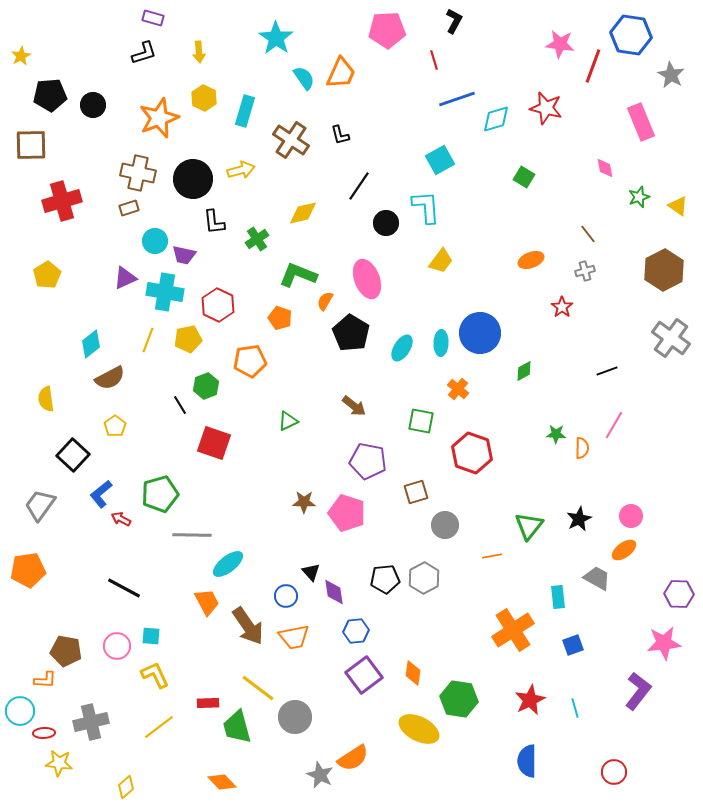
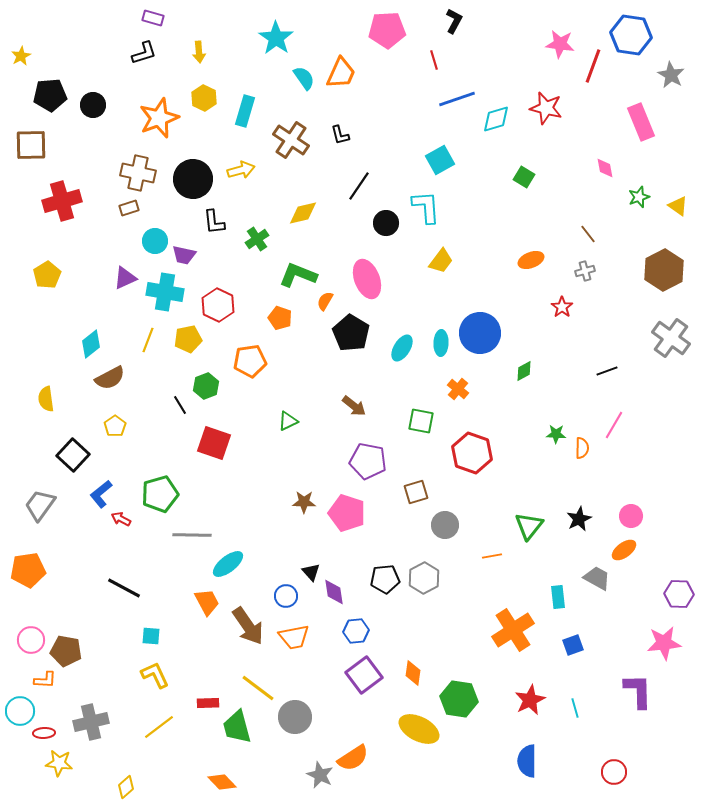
pink circle at (117, 646): moved 86 px left, 6 px up
purple L-shape at (638, 691): rotated 39 degrees counterclockwise
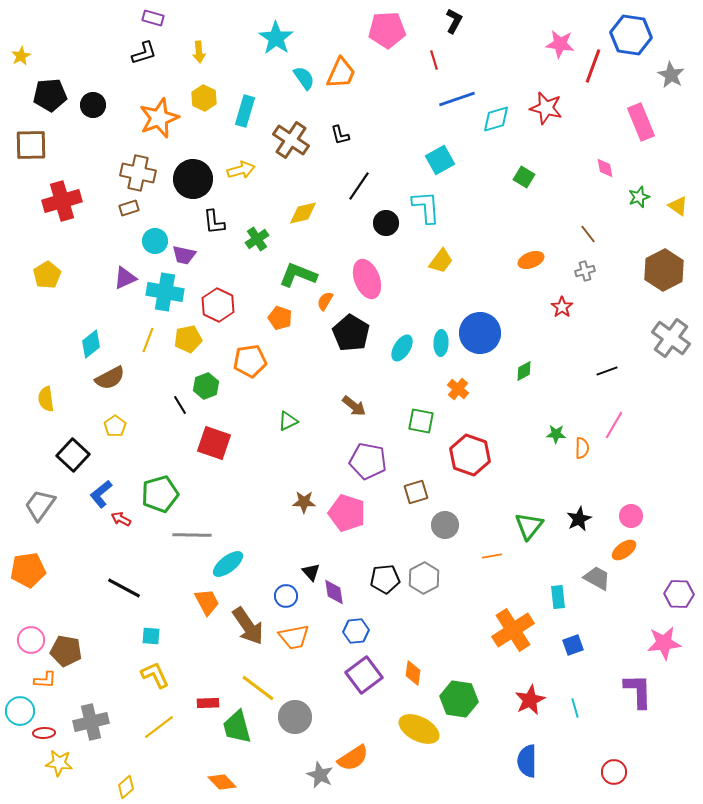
red hexagon at (472, 453): moved 2 px left, 2 px down
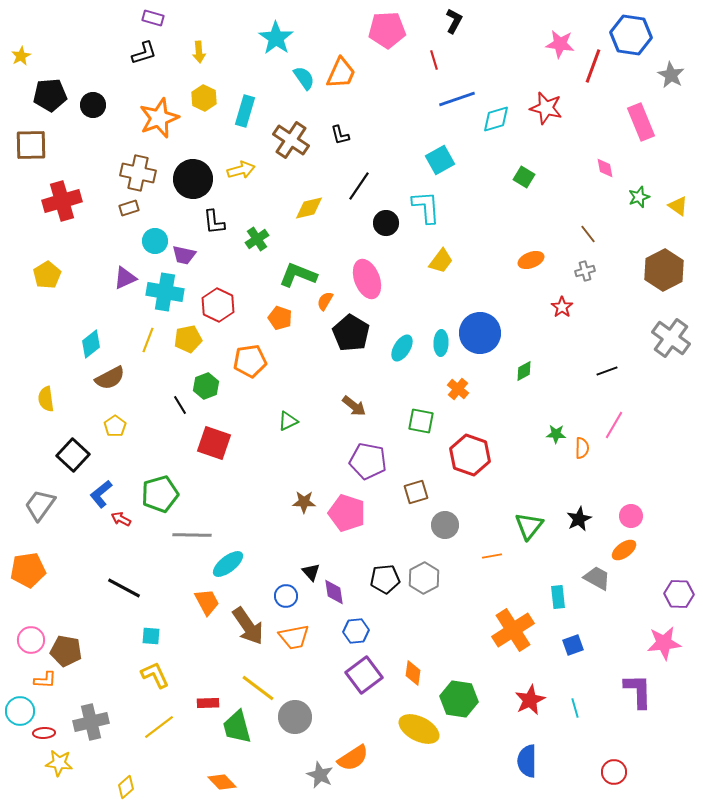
yellow diamond at (303, 213): moved 6 px right, 5 px up
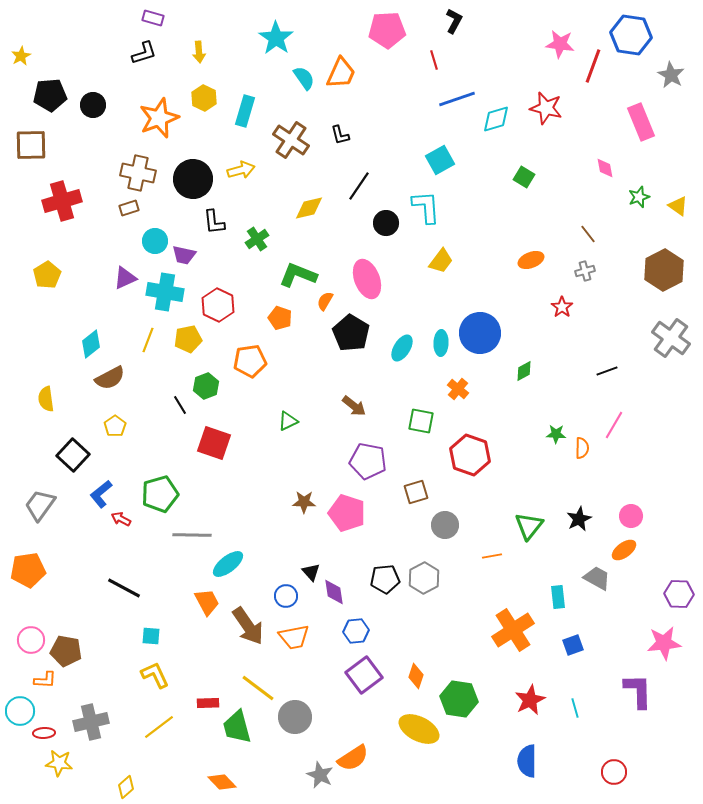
orange diamond at (413, 673): moved 3 px right, 3 px down; rotated 10 degrees clockwise
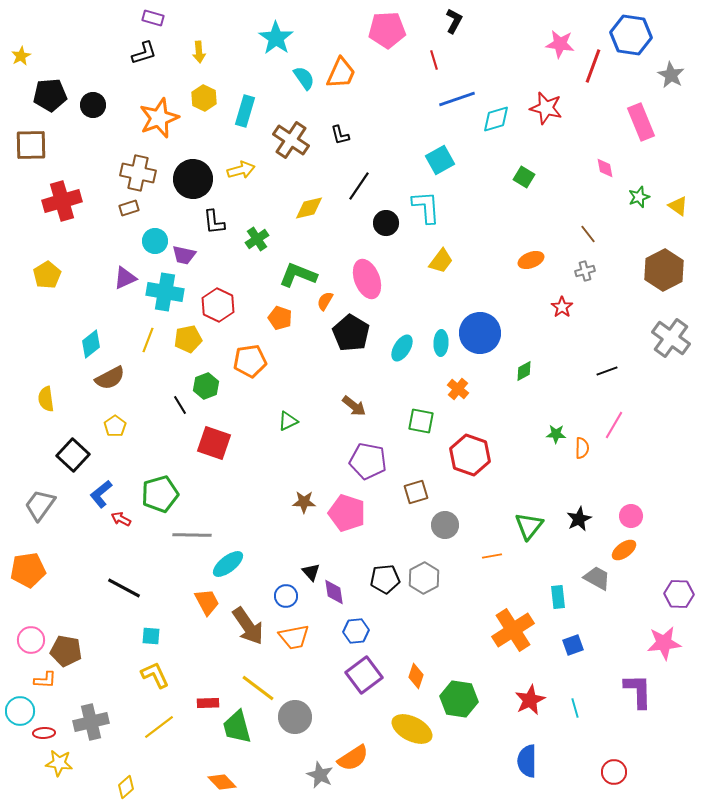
yellow ellipse at (419, 729): moved 7 px left
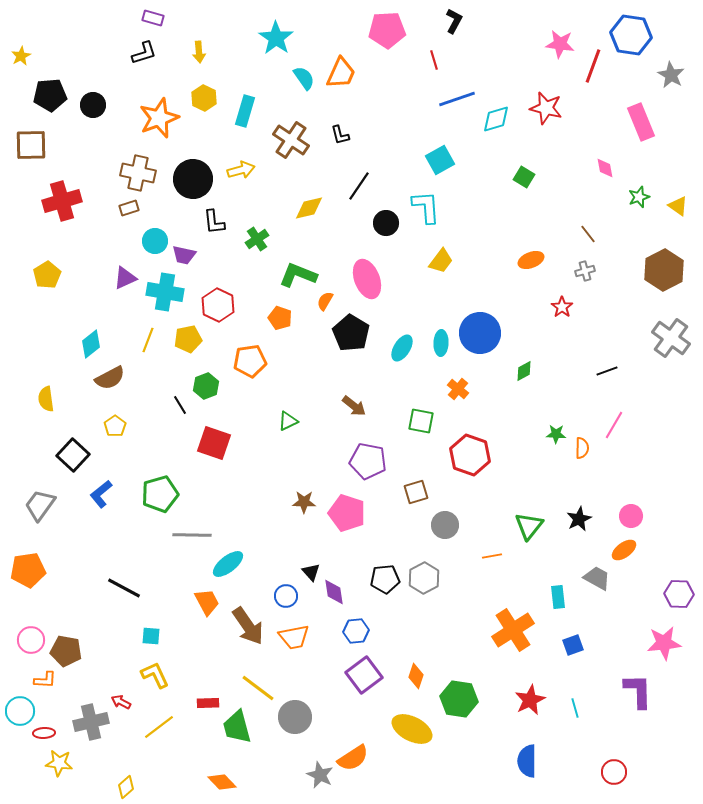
red arrow at (121, 519): moved 183 px down
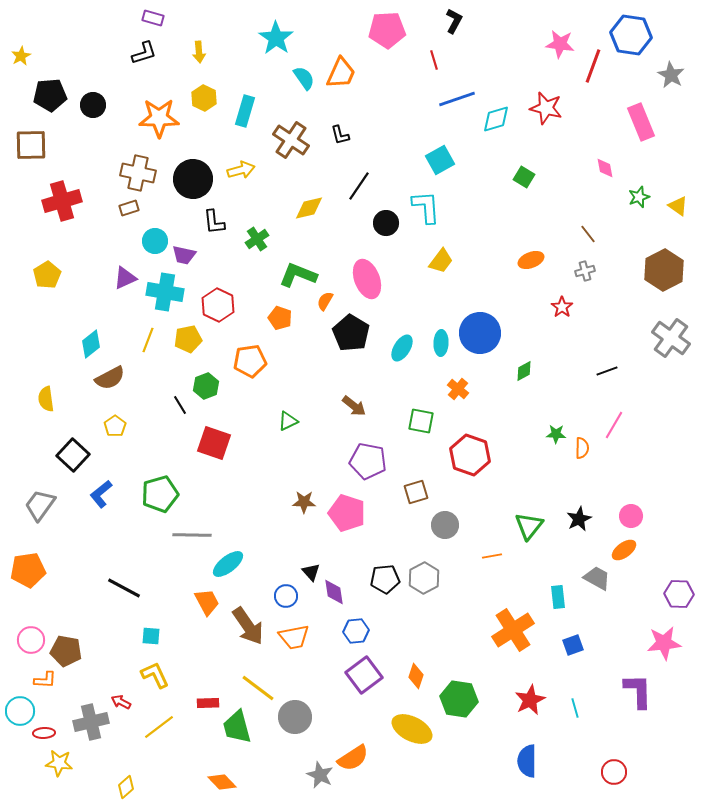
orange star at (159, 118): rotated 21 degrees clockwise
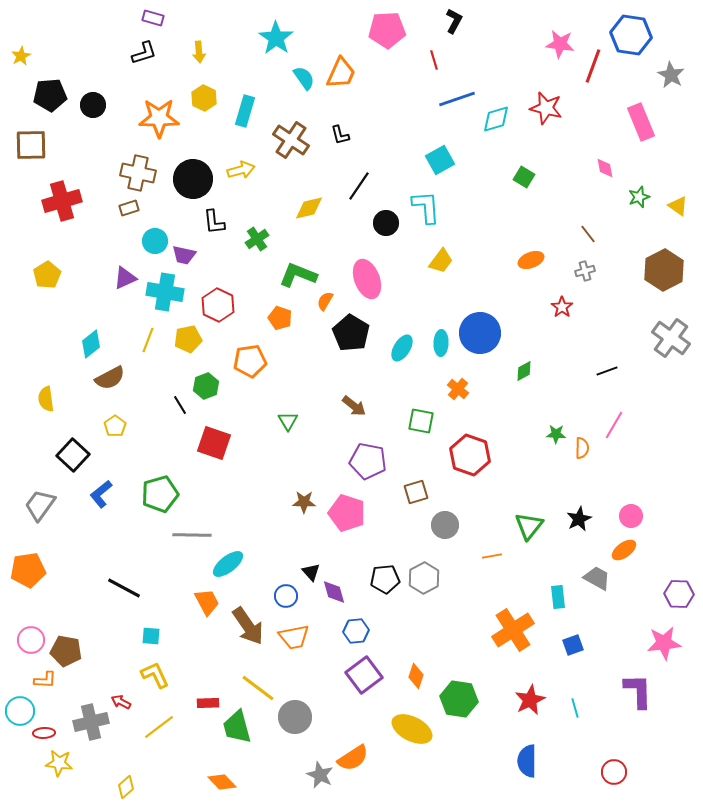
green triangle at (288, 421): rotated 35 degrees counterclockwise
purple diamond at (334, 592): rotated 8 degrees counterclockwise
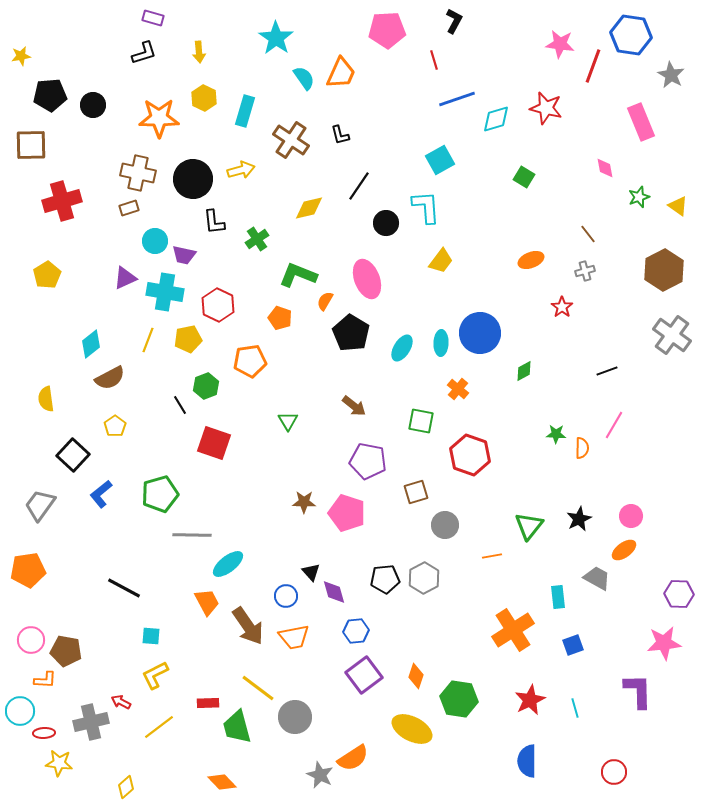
yellow star at (21, 56): rotated 18 degrees clockwise
gray cross at (671, 338): moved 1 px right, 3 px up
yellow L-shape at (155, 675): rotated 92 degrees counterclockwise
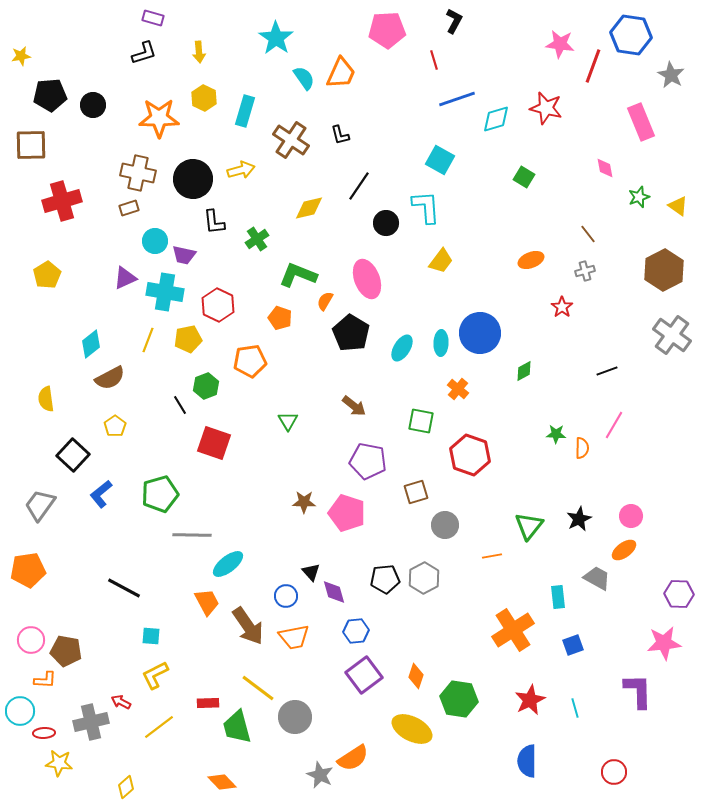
cyan square at (440, 160): rotated 32 degrees counterclockwise
